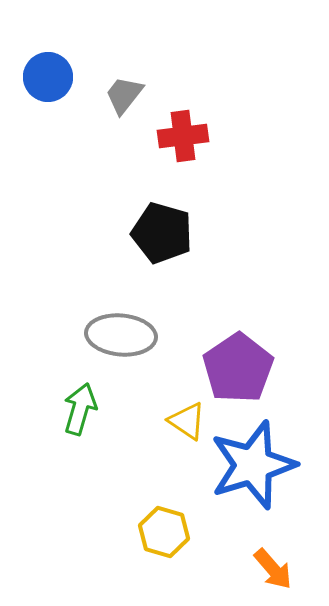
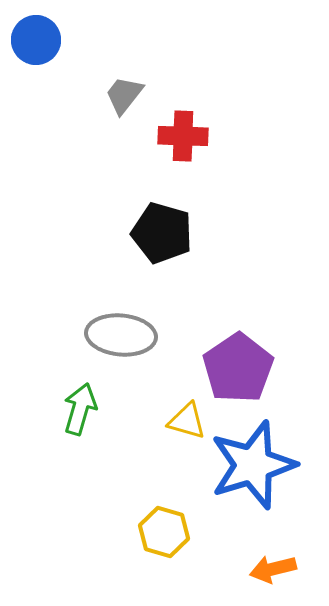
blue circle: moved 12 px left, 37 px up
red cross: rotated 9 degrees clockwise
yellow triangle: rotated 18 degrees counterclockwise
orange arrow: rotated 117 degrees clockwise
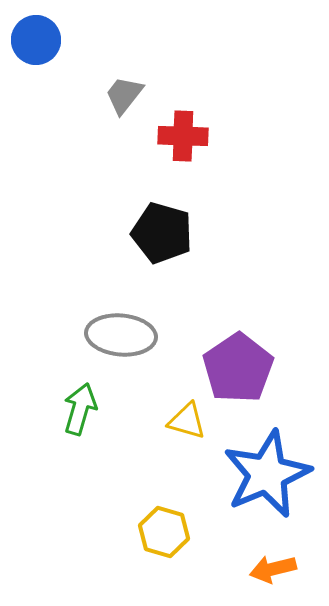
blue star: moved 14 px right, 9 px down; rotated 6 degrees counterclockwise
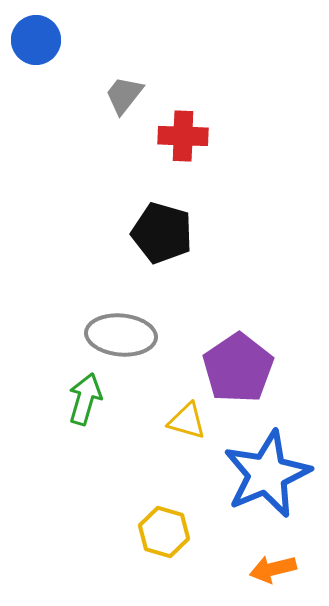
green arrow: moved 5 px right, 10 px up
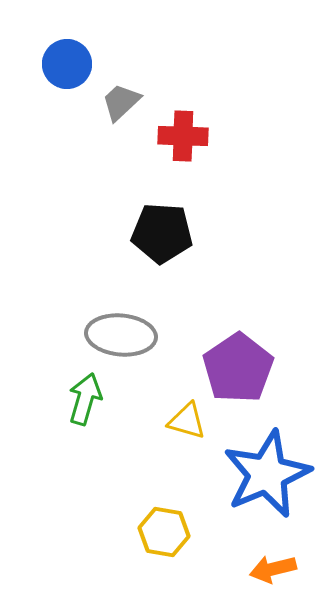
blue circle: moved 31 px right, 24 px down
gray trapezoid: moved 3 px left, 7 px down; rotated 9 degrees clockwise
black pentagon: rotated 12 degrees counterclockwise
yellow hexagon: rotated 6 degrees counterclockwise
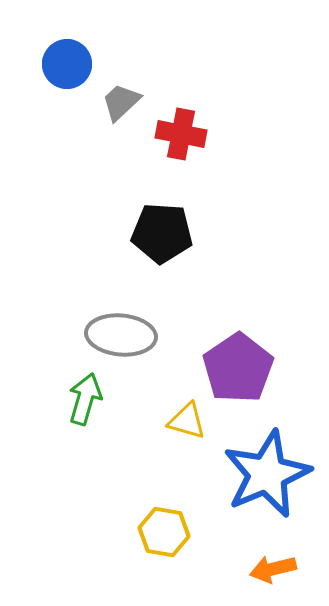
red cross: moved 2 px left, 2 px up; rotated 9 degrees clockwise
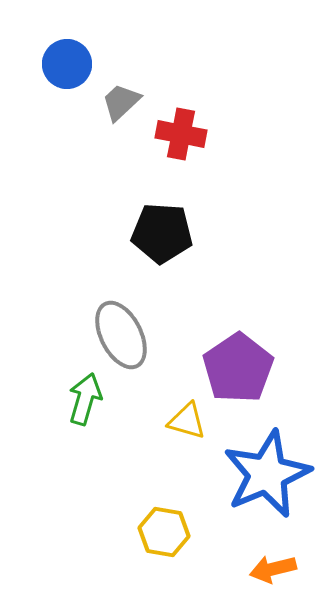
gray ellipse: rotated 58 degrees clockwise
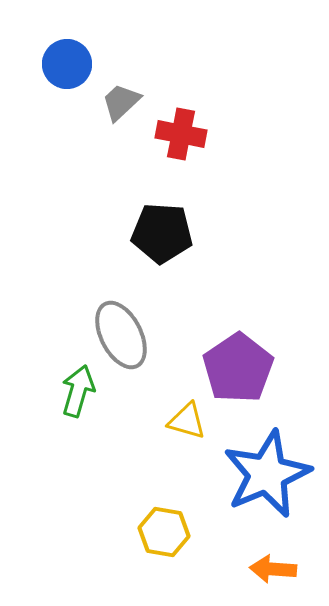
green arrow: moved 7 px left, 8 px up
orange arrow: rotated 18 degrees clockwise
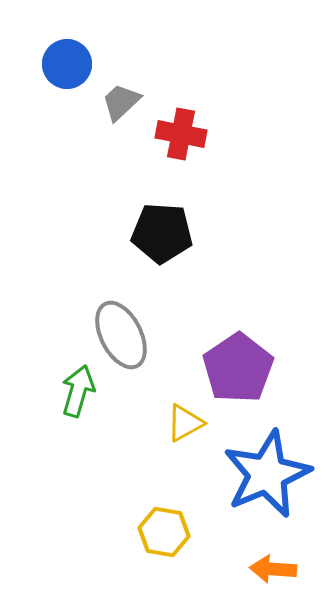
yellow triangle: moved 2 px left, 2 px down; rotated 45 degrees counterclockwise
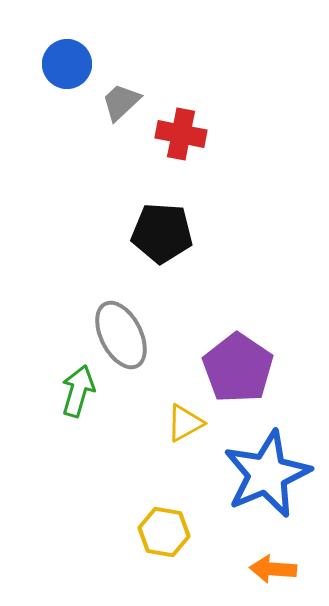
purple pentagon: rotated 4 degrees counterclockwise
